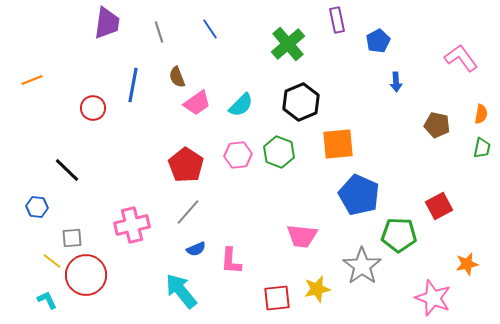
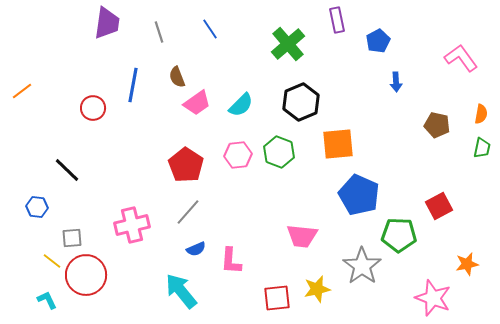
orange line at (32, 80): moved 10 px left, 11 px down; rotated 15 degrees counterclockwise
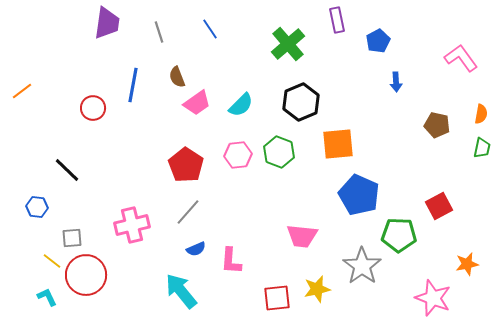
cyan L-shape at (47, 300): moved 3 px up
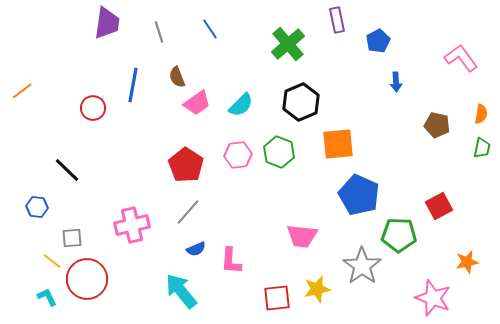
orange star at (467, 264): moved 2 px up
red circle at (86, 275): moved 1 px right, 4 px down
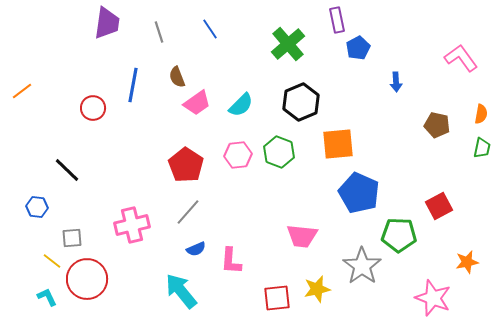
blue pentagon at (378, 41): moved 20 px left, 7 px down
blue pentagon at (359, 195): moved 2 px up
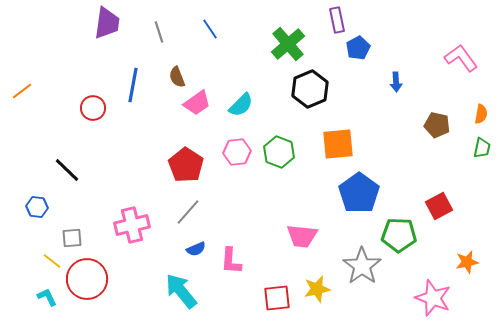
black hexagon at (301, 102): moved 9 px right, 13 px up
pink hexagon at (238, 155): moved 1 px left, 3 px up
blue pentagon at (359, 193): rotated 12 degrees clockwise
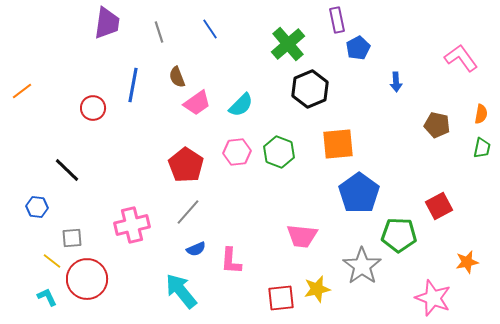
red square at (277, 298): moved 4 px right
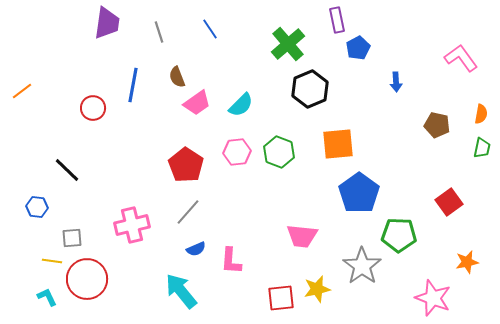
red square at (439, 206): moved 10 px right, 4 px up; rotated 8 degrees counterclockwise
yellow line at (52, 261): rotated 30 degrees counterclockwise
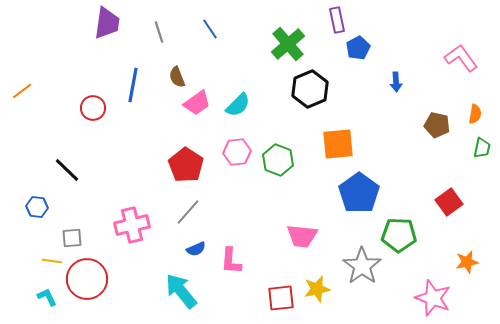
cyan semicircle at (241, 105): moved 3 px left
orange semicircle at (481, 114): moved 6 px left
green hexagon at (279, 152): moved 1 px left, 8 px down
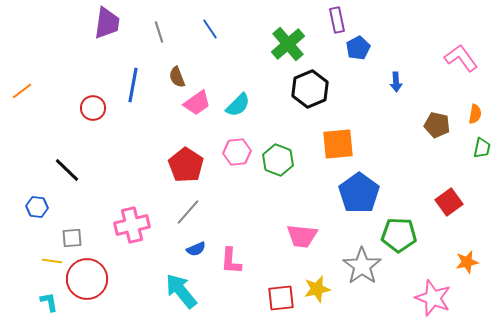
cyan L-shape at (47, 297): moved 2 px right, 5 px down; rotated 15 degrees clockwise
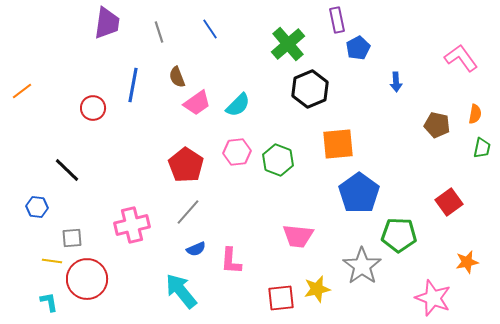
pink trapezoid at (302, 236): moved 4 px left
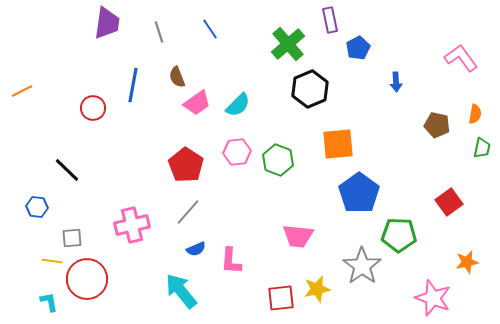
purple rectangle at (337, 20): moved 7 px left
orange line at (22, 91): rotated 10 degrees clockwise
